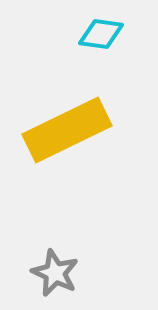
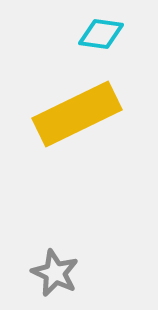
yellow rectangle: moved 10 px right, 16 px up
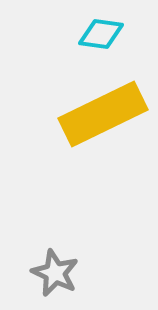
yellow rectangle: moved 26 px right
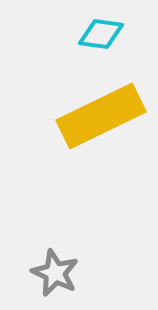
yellow rectangle: moved 2 px left, 2 px down
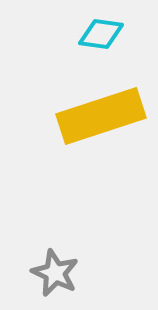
yellow rectangle: rotated 8 degrees clockwise
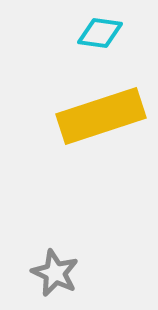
cyan diamond: moved 1 px left, 1 px up
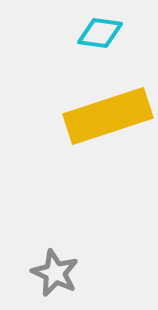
yellow rectangle: moved 7 px right
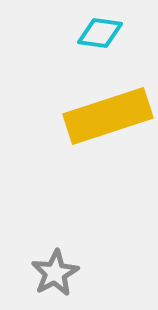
gray star: rotated 18 degrees clockwise
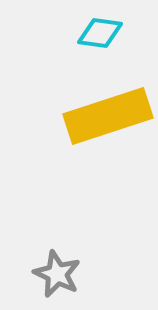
gray star: moved 2 px right, 1 px down; rotated 18 degrees counterclockwise
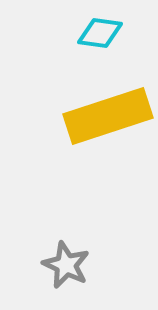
gray star: moved 9 px right, 9 px up
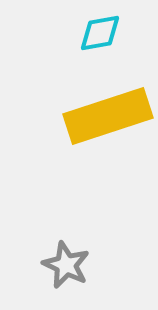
cyan diamond: rotated 18 degrees counterclockwise
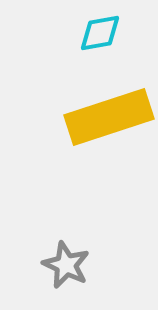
yellow rectangle: moved 1 px right, 1 px down
